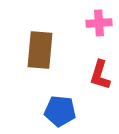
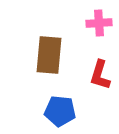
brown rectangle: moved 9 px right, 5 px down
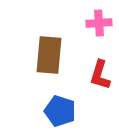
blue pentagon: rotated 12 degrees clockwise
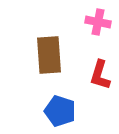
pink cross: moved 1 px left, 1 px up; rotated 15 degrees clockwise
brown rectangle: rotated 9 degrees counterclockwise
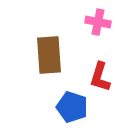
red L-shape: moved 2 px down
blue pentagon: moved 12 px right, 4 px up
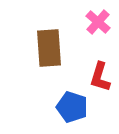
pink cross: rotated 30 degrees clockwise
brown rectangle: moved 7 px up
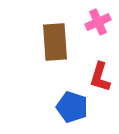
pink cross: rotated 25 degrees clockwise
brown rectangle: moved 6 px right, 6 px up
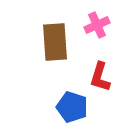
pink cross: moved 1 px left, 3 px down
